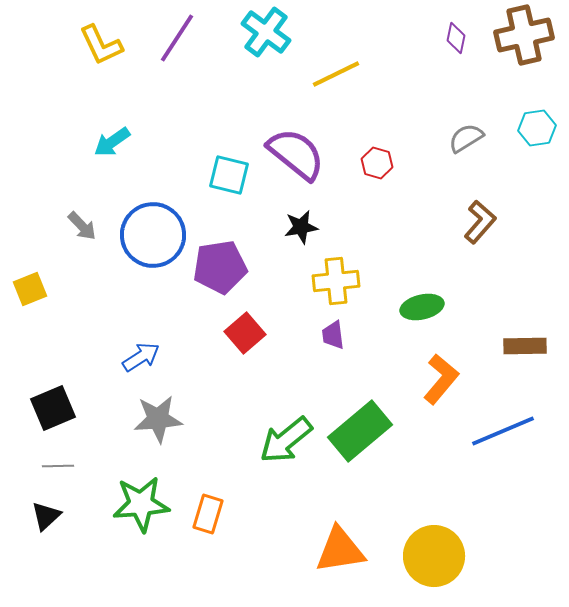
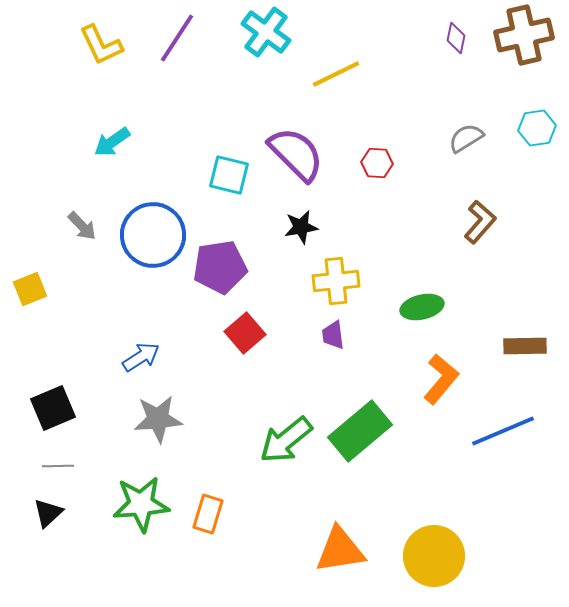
purple semicircle: rotated 6 degrees clockwise
red hexagon: rotated 12 degrees counterclockwise
black triangle: moved 2 px right, 3 px up
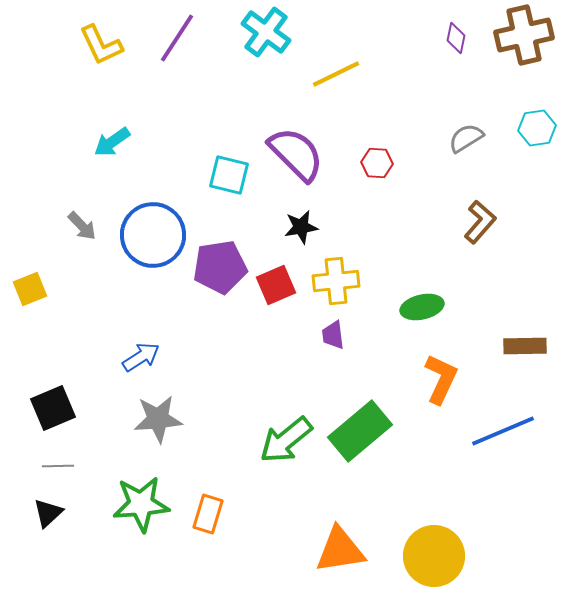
red square: moved 31 px right, 48 px up; rotated 18 degrees clockwise
orange L-shape: rotated 15 degrees counterclockwise
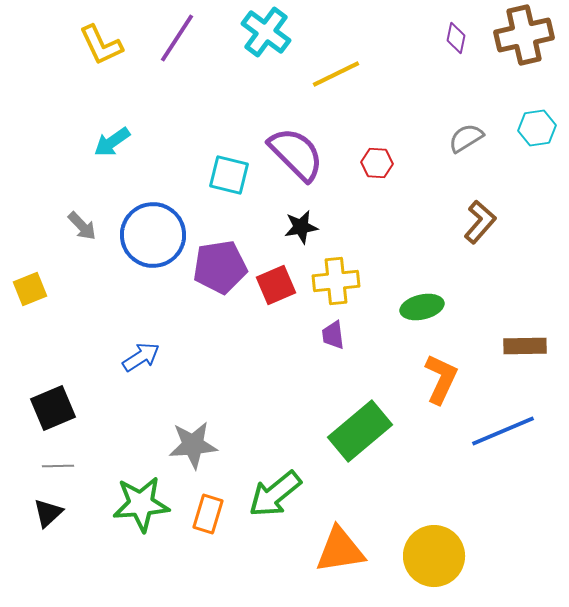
gray star: moved 35 px right, 26 px down
green arrow: moved 11 px left, 54 px down
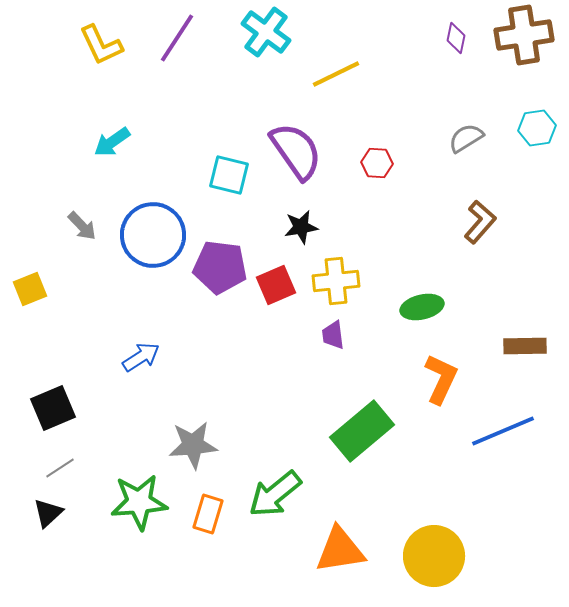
brown cross: rotated 4 degrees clockwise
purple semicircle: moved 3 px up; rotated 10 degrees clockwise
purple pentagon: rotated 16 degrees clockwise
green rectangle: moved 2 px right
gray line: moved 2 px right, 2 px down; rotated 32 degrees counterclockwise
green star: moved 2 px left, 2 px up
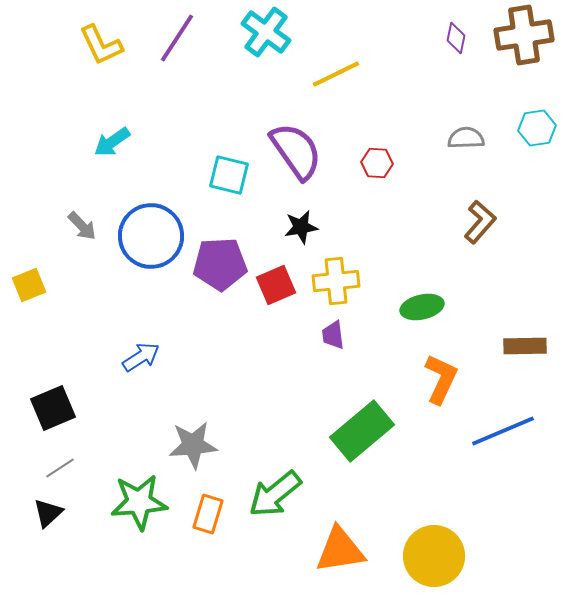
gray semicircle: rotated 30 degrees clockwise
blue circle: moved 2 px left, 1 px down
purple pentagon: moved 3 px up; rotated 10 degrees counterclockwise
yellow square: moved 1 px left, 4 px up
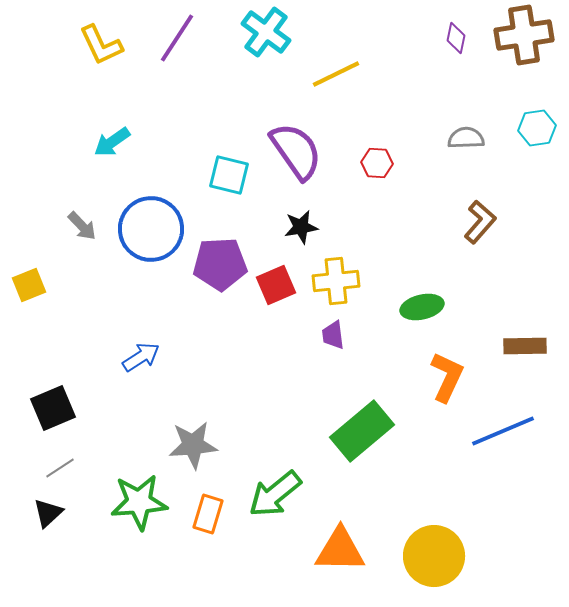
blue circle: moved 7 px up
orange L-shape: moved 6 px right, 2 px up
orange triangle: rotated 10 degrees clockwise
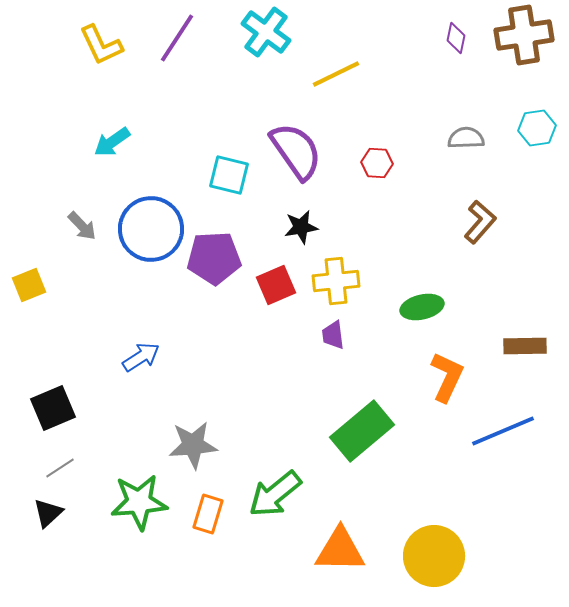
purple pentagon: moved 6 px left, 6 px up
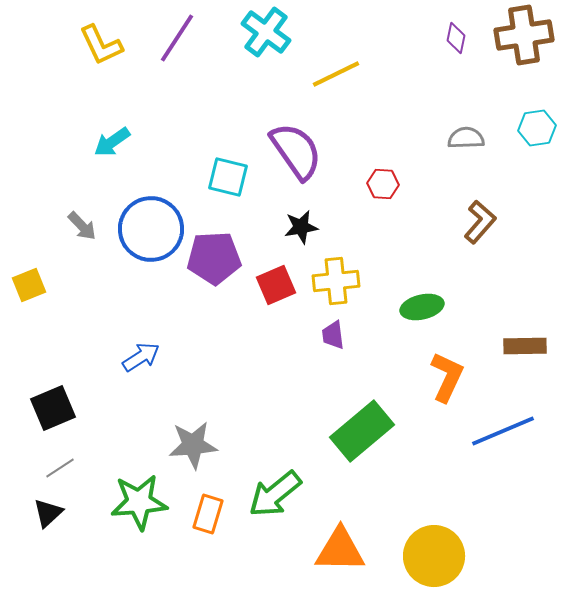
red hexagon: moved 6 px right, 21 px down
cyan square: moved 1 px left, 2 px down
